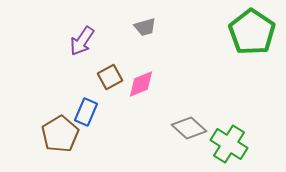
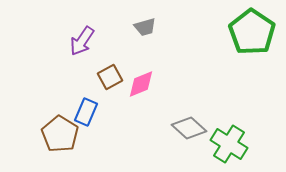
brown pentagon: rotated 9 degrees counterclockwise
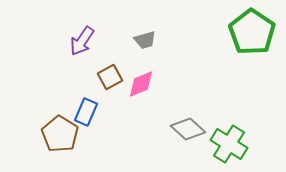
gray trapezoid: moved 13 px down
gray diamond: moved 1 px left, 1 px down
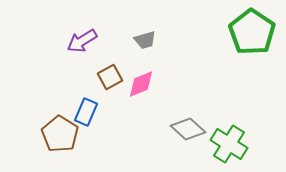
purple arrow: rotated 24 degrees clockwise
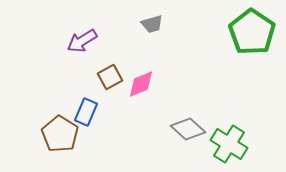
gray trapezoid: moved 7 px right, 16 px up
